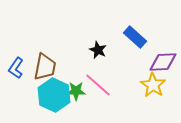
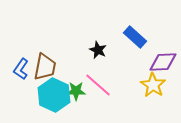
blue L-shape: moved 5 px right, 1 px down
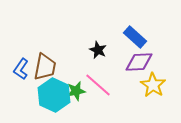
purple diamond: moved 24 px left
green star: rotated 12 degrees counterclockwise
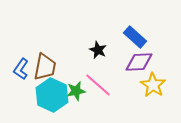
cyan hexagon: moved 2 px left
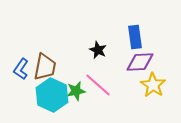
blue rectangle: rotated 40 degrees clockwise
purple diamond: moved 1 px right
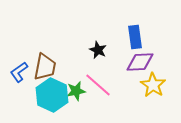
blue L-shape: moved 2 px left, 3 px down; rotated 20 degrees clockwise
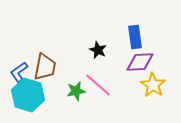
cyan hexagon: moved 24 px left; rotated 8 degrees counterclockwise
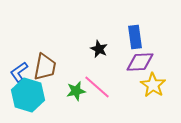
black star: moved 1 px right, 1 px up
pink line: moved 1 px left, 2 px down
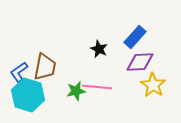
blue rectangle: rotated 50 degrees clockwise
pink line: rotated 36 degrees counterclockwise
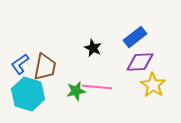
blue rectangle: rotated 10 degrees clockwise
black star: moved 6 px left, 1 px up
blue L-shape: moved 1 px right, 8 px up
cyan hexagon: moved 1 px up
